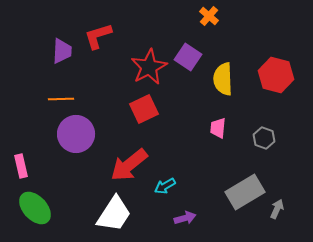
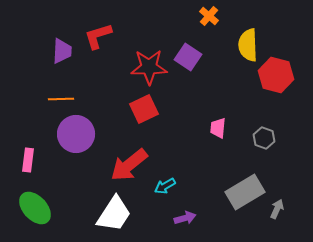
red star: rotated 27 degrees clockwise
yellow semicircle: moved 25 px right, 34 px up
pink rectangle: moved 7 px right, 6 px up; rotated 20 degrees clockwise
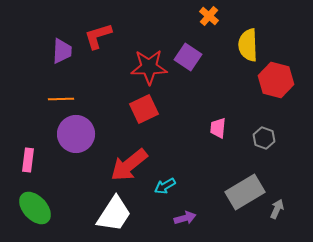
red hexagon: moved 5 px down
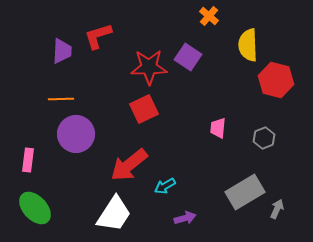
gray hexagon: rotated 20 degrees clockwise
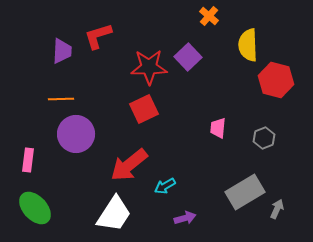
purple square: rotated 12 degrees clockwise
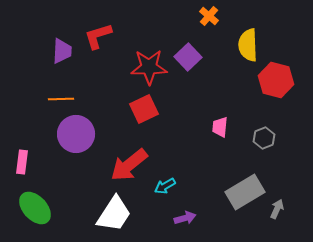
pink trapezoid: moved 2 px right, 1 px up
pink rectangle: moved 6 px left, 2 px down
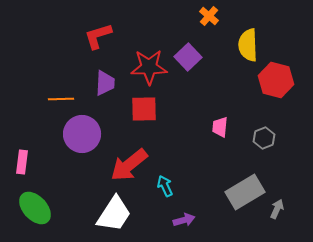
purple trapezoid: moved 43 px right, 32 px down
red square: rotated 24 degrees clockwise
purple circle: moved 6 px right
cyan arrow: rotated 95 degrees clockwise
purple arrow: moved 1 px left, 2 px down
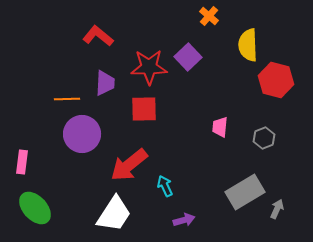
red L-shape: rotated 56 degrees clockwise
orange line: moved 6 px right
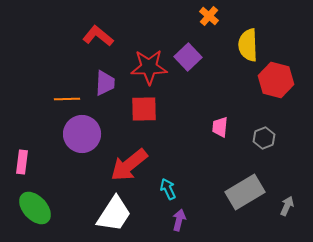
cyan arrow: moved 3 px right, 3 px down
gray arrow: moved 10 px right, 3 px up
purple arrow: moved 5 px left; rotated 60 degrees counterclockwise
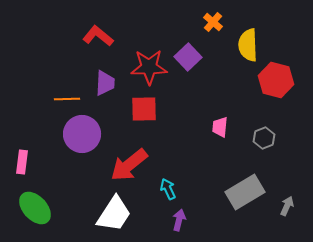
orange cross: moved 4 px right, 6 px down
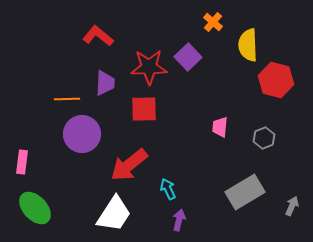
gray arrow: moved 5 px right
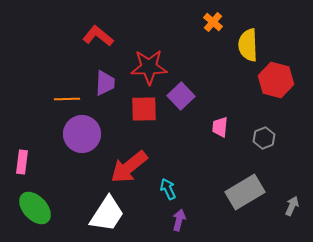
purple square: moved 7 px left, 39 px down
red arrow: moved 2 px down
white trapezoid: moved 7 px left
